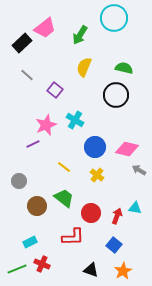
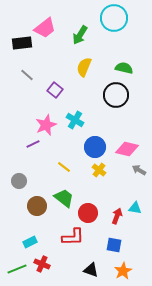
black rectangle: rotated 36 degrees clockwise
yellow cross: moved 2 px right, 5 px up
red circle: moved 3 px left
blue square: rotated 28 degrees counterclockwise
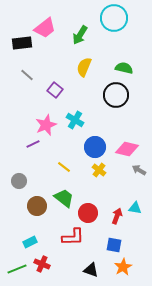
orange star: moved 4 px up
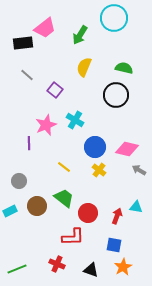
black rectangle: moved 1 px right
purple line: moved 4 px left, 1 px up; rotated 64 degrees counterclockwise
cyan triangle: moved 1 px right, 1 px up
cyan rectangle: moved 20 px left, 31 px up
red cross: moved 15 px right
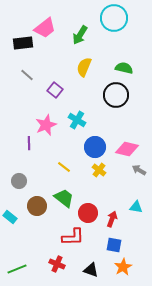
cyan cross: moved 2 px right
cyan rectangle: moved 6 px down; rotated 64 degrees clockwise
red arrow: moved 5 px left, 3 px down
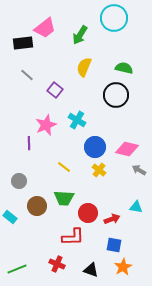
green trapezoid: rotated 145 degrees clockwise
red arrow: rotated 49 degrees clockwise
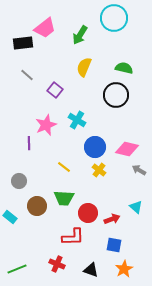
cyan triangle: rotated 32 degrees clockwise
orange star: moved 1 px right, 2 px down
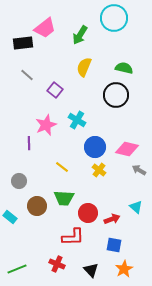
yellow line: moved 2 px left
black triangle: rotated 28 degrees clockwise
